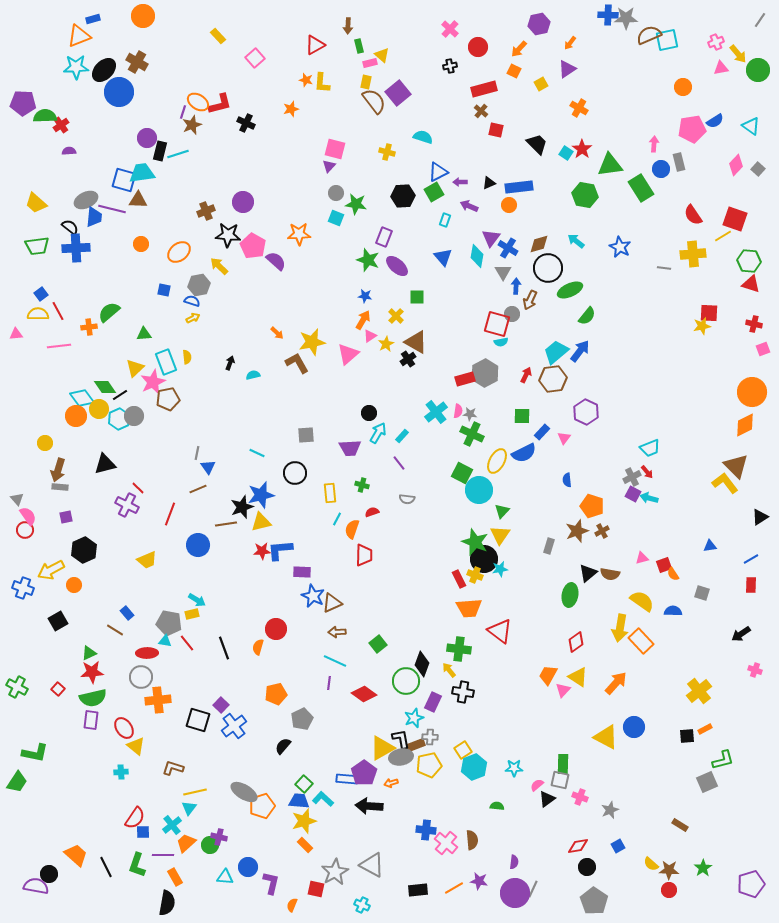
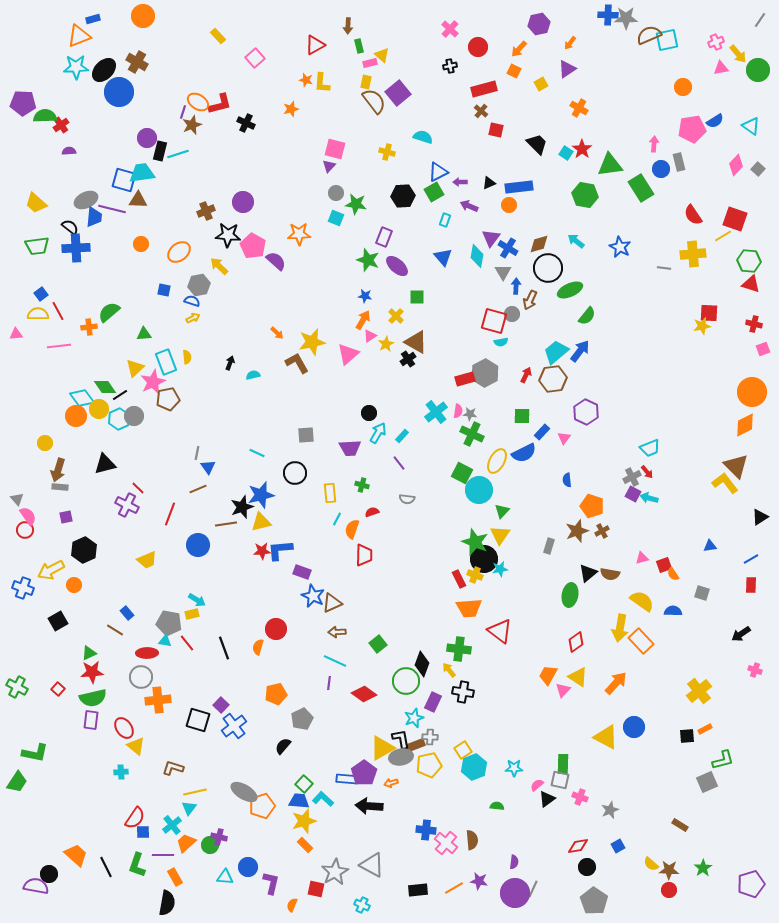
red square at (497, 324): moved 3 px left, 3 px up
purple rectangle at (302, 572): rotated 18 degrees clockwise
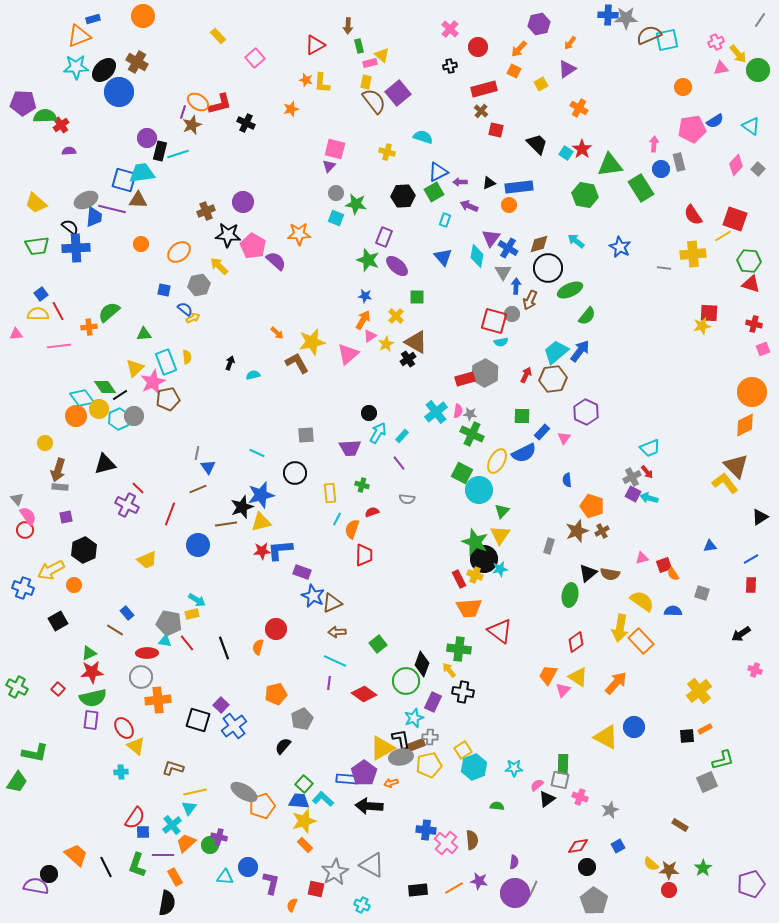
blue semicircle at (192, 301): moved 7 px left, 8 px down; rotated 21 degrees clockwise
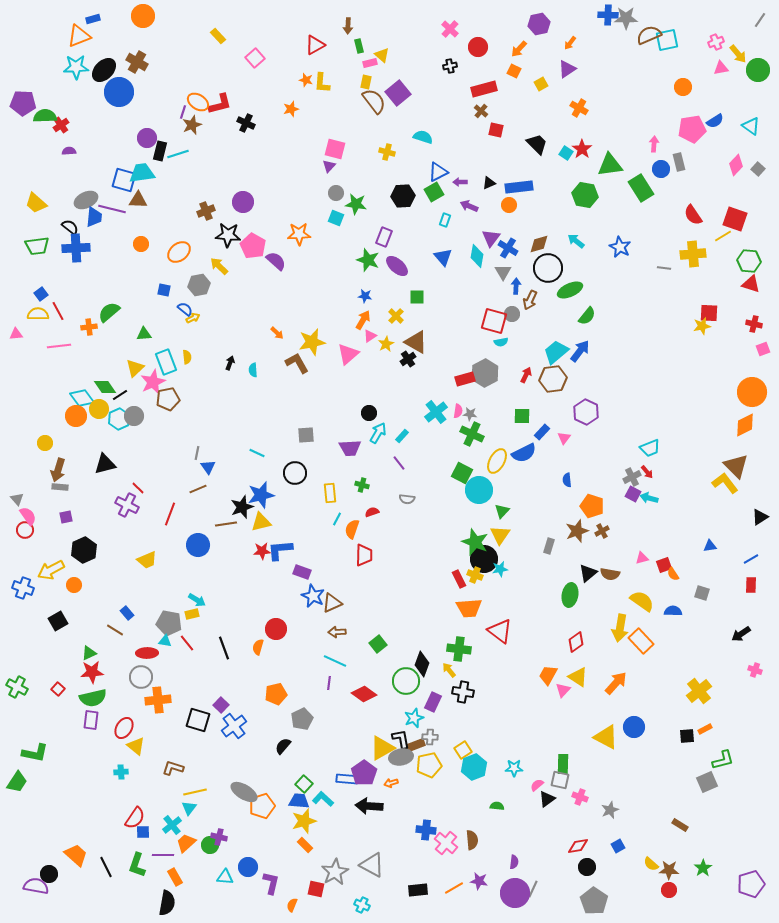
cyan semicircle at (253, 375): moved 5 px up; rotated 80 degrees counterclockwise
red ellipse at (124, 728): rotated 65 degrees clockwise
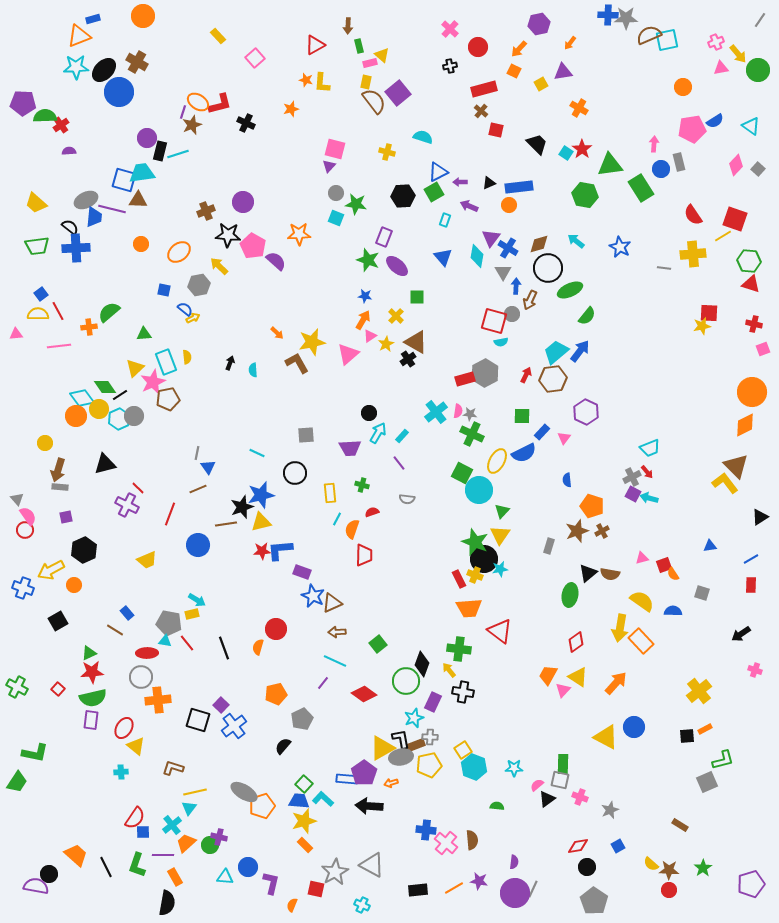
purple triangle at (567, 69): moved 4 px left, 3 px down; rotated 24 degrees clockwise
purple line at (329, 683): moved 6 px left; rotated 32 degrees clockwise
cyan hexagon at (474, 767): rotated 20 degrees counterclockwise
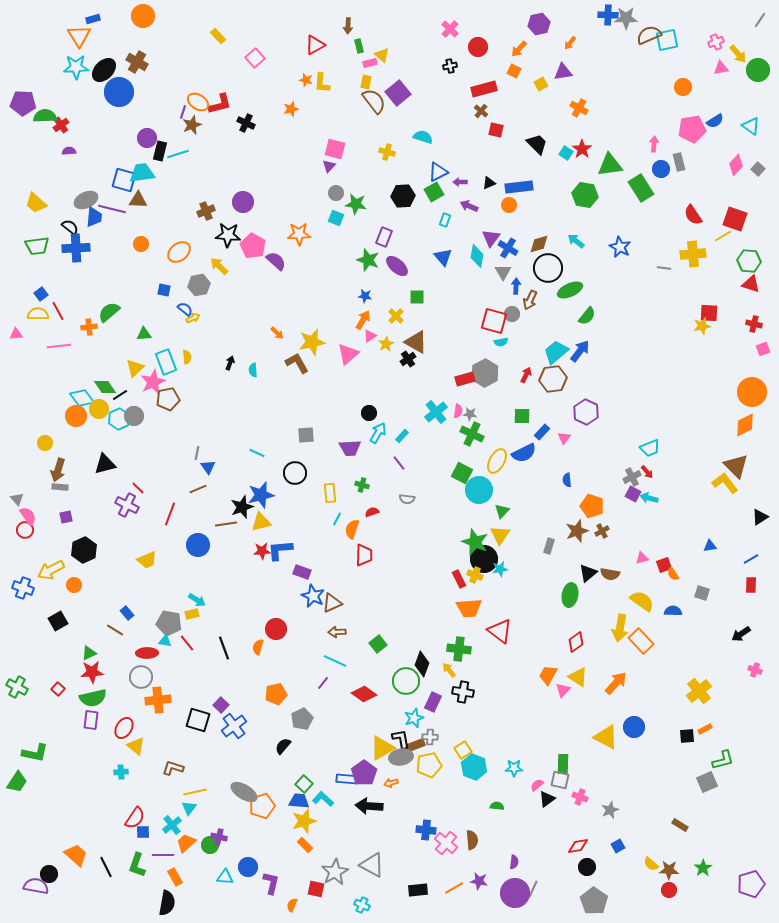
orange triangle at (79, 36): rotated 40 degrees counterclockwise
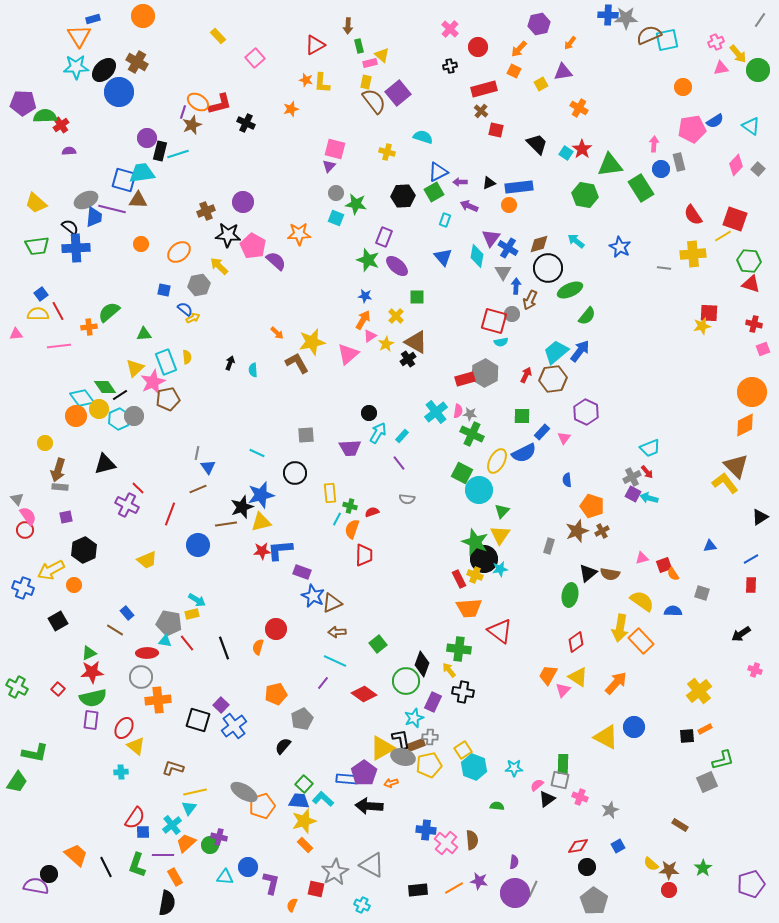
green cross at (362, 485): moved 12 px left, 21 px down
gray ellipse at (401, 757): moved 2 px right; rotated 25 degrees clockwise
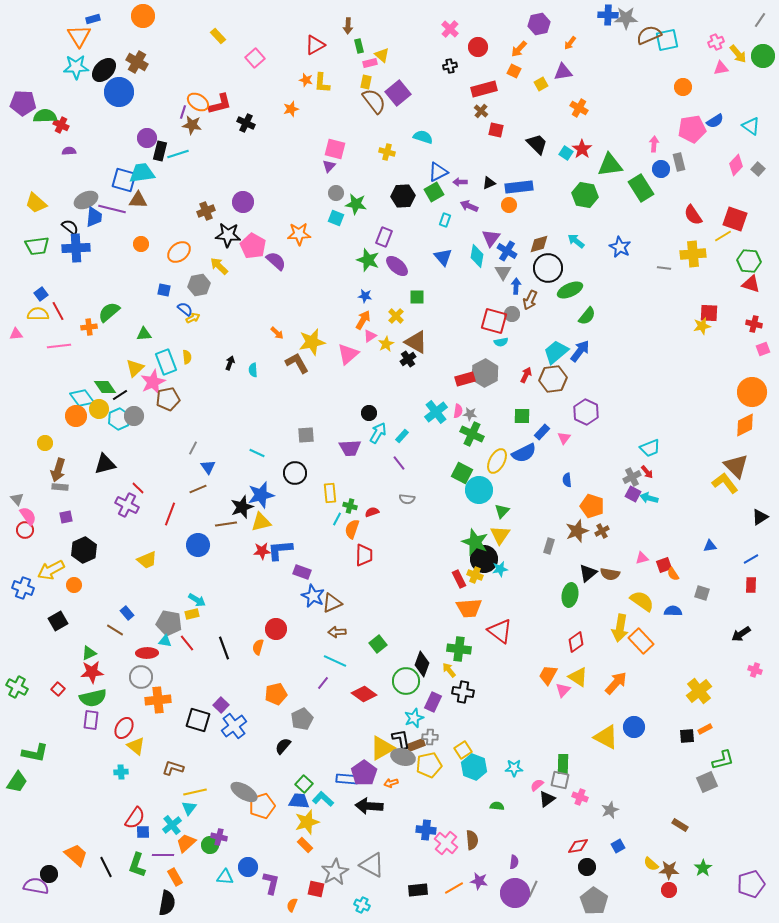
green circle at (758, 70): moved 5 px right, 14 px up
red cross at (61, 125): rotated 28 degrees counterclockwise
brown star at (192, 125): rotated 30 degrees clockwise
blue cross at (508, 248): moved 1 px left, 3 px down
gray line at (197, 453): moved 4 px left, 5 px up; rotated 16 degrees clockwise
yellow star at (304, 821): moved 3 px right, 1 px down
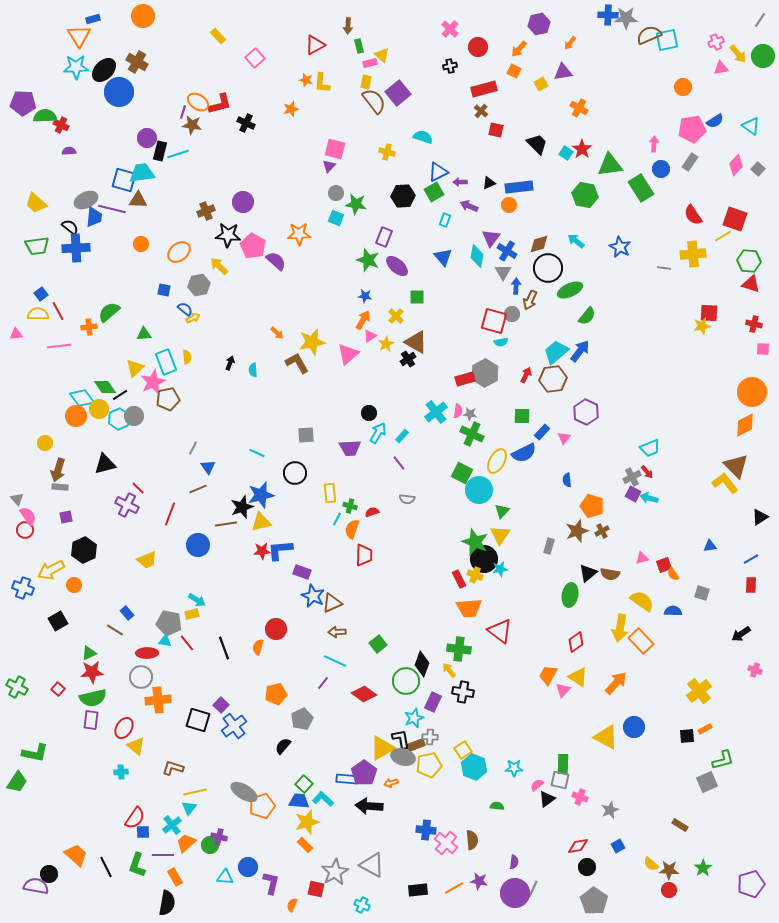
gray rectangle at (679, 162): moved 11 px right; rotated 48 degrees clockwise
pink square at (763, 349): rotated 24 degrees clockwise
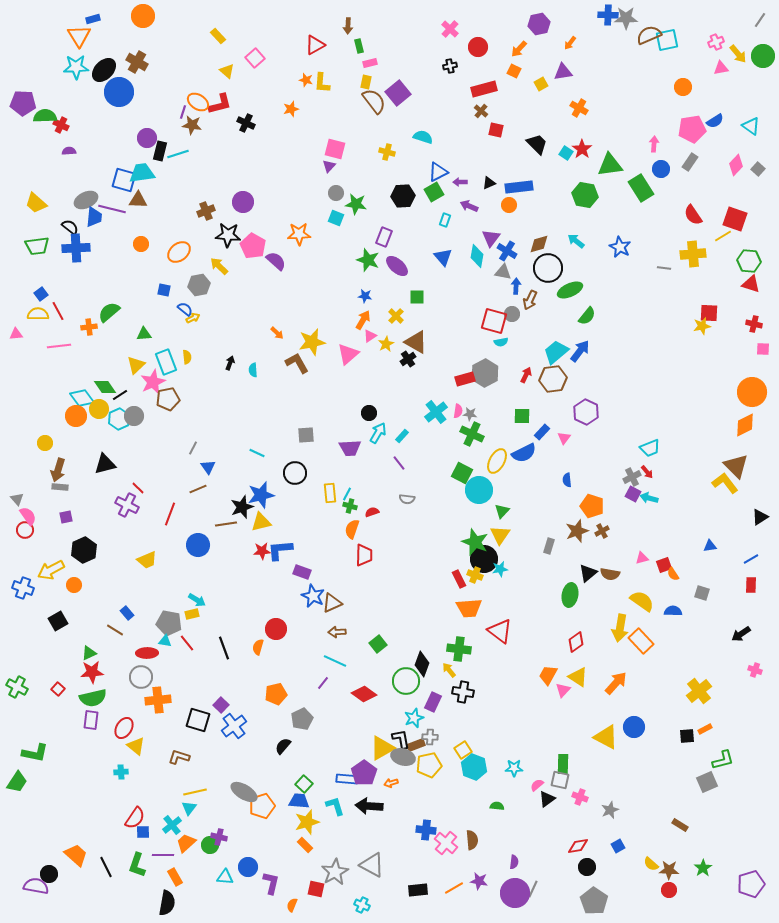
yellow triangle at (382, 55): moved 155 px left, 16 px down
gray triangle at (503, 272): rotated 48 degrees counterclockwise
yellow triangle at (135, 368): moved 1 px right, 3 px up
cyan line at (337, 519): moved 10 px right, 25 px up
brown L-shape at (173, 768): moved 6 px right, 11 px up
cyan L-shape at (323, 799): moved 12 px right, 7 px down; rotated 30 degrees clockwise
